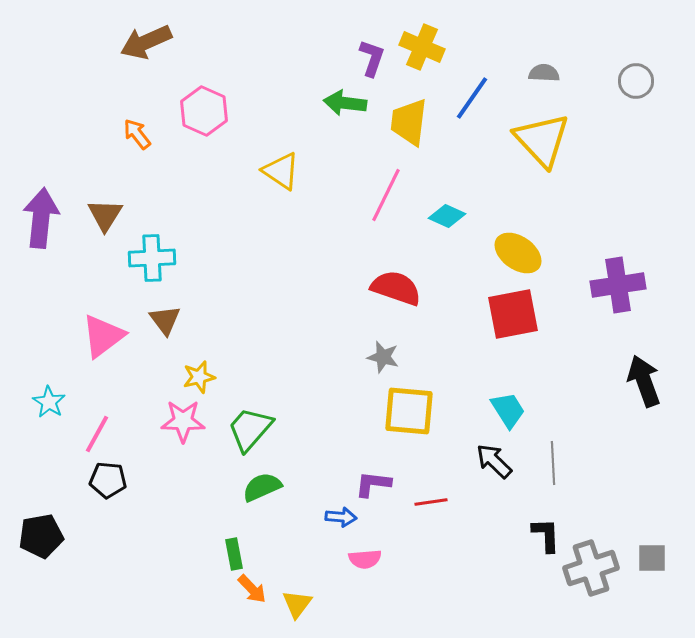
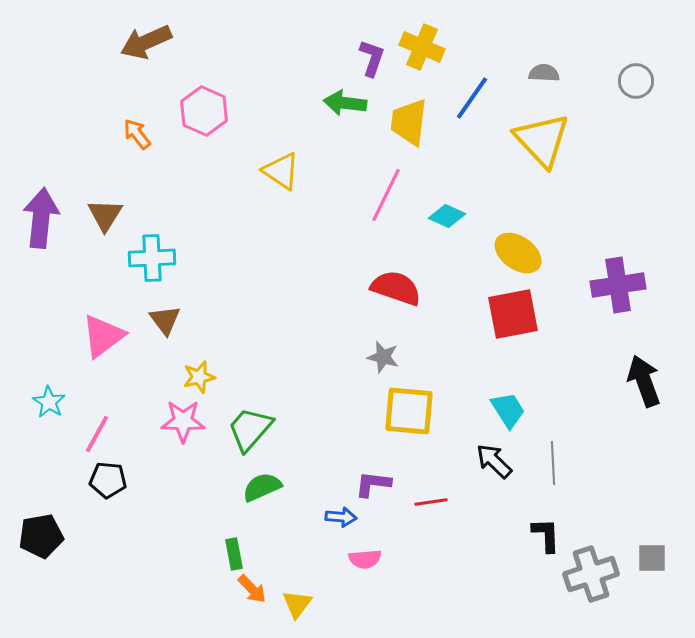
gray cross at (591, 568): moved 6 px down
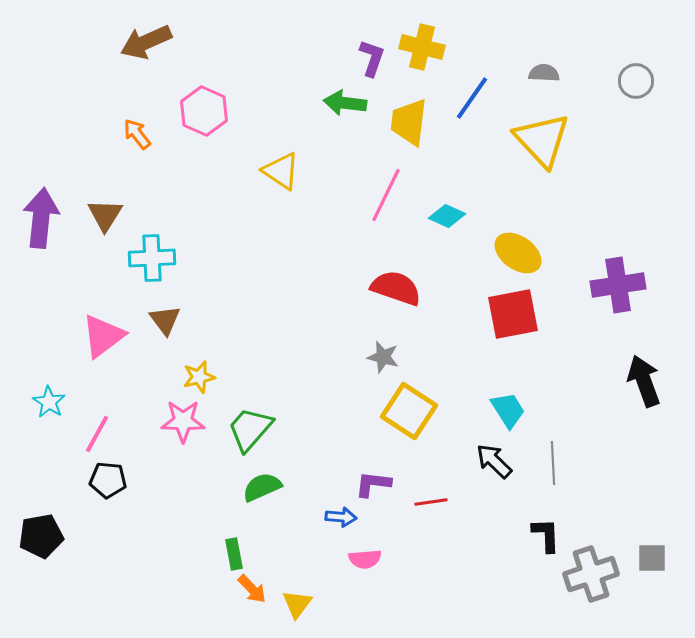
yellow cross at (422, 47): rotated 9 degrees counterclockwise
yellow square at (409, 411): rotated 28 degrees clockwise
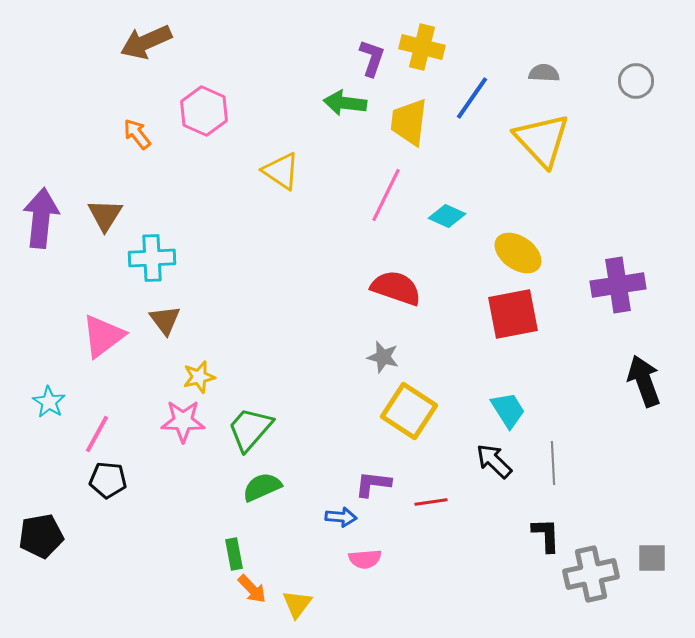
gray cross at (591, 574): rotated 6 degrees clockwise
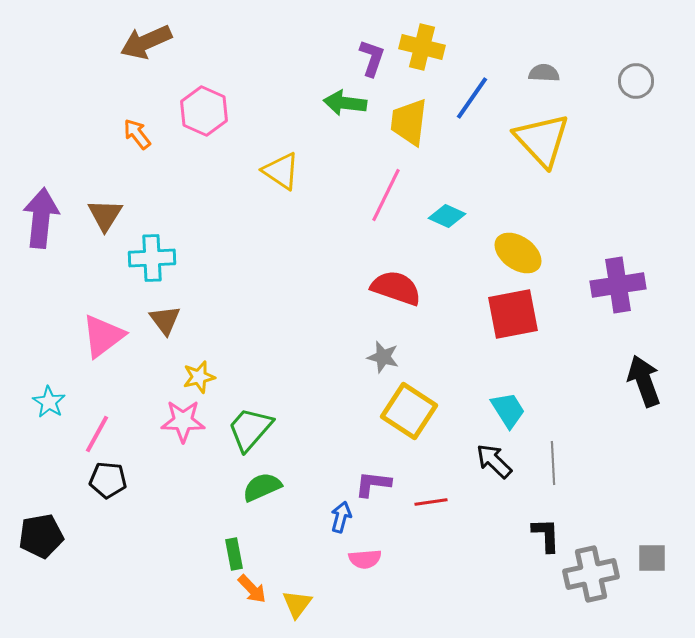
blue arrow at (341, 517): rotated 80 degrees counterclockwise
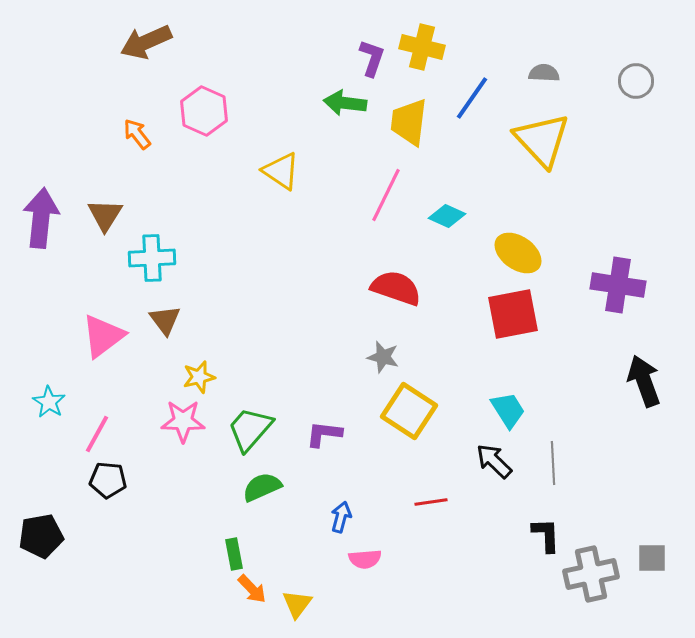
purple cross at (618, 285): rotated 18 degrees clockwise
purple L-shape at (373, 484): moved 49 px left, 50 px up
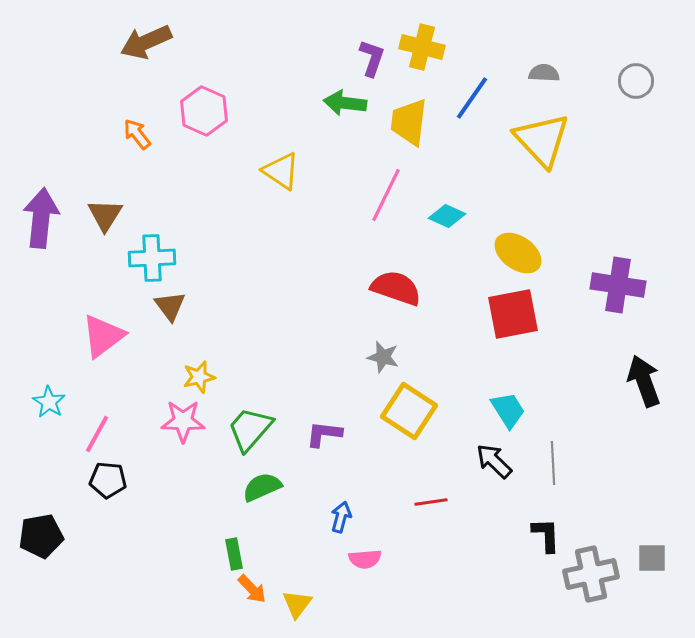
brown triangle at (165, 320): moved 5 px right, 14 px up
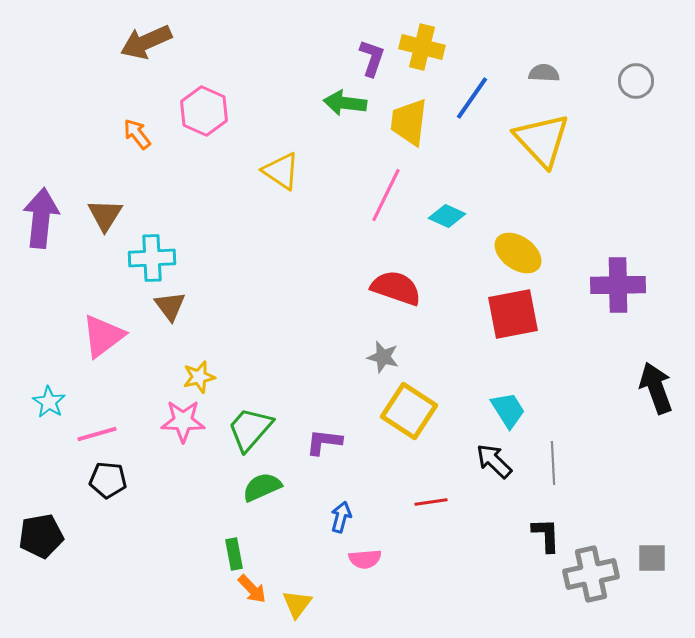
purple cross at (618, 285): rotated 10 degrees counterclockwise
black arrow at (644, 381): moved 12 px right, 7 px down
pink line at (97, 434): rotated 45 degrees clockwise
purple L-shape at (324, 434): moved 8 px down
